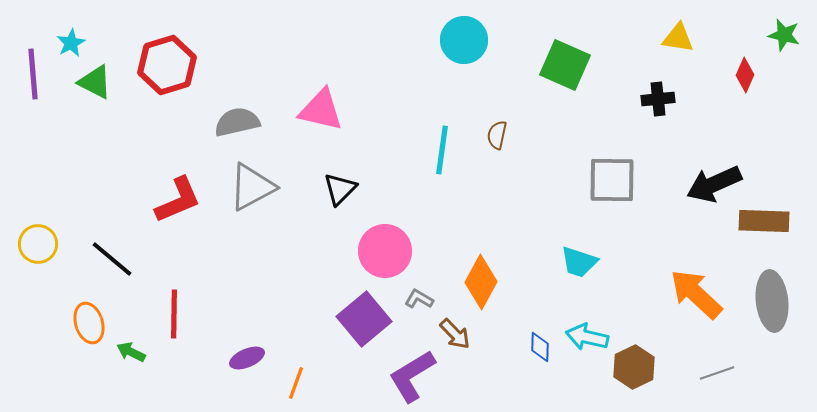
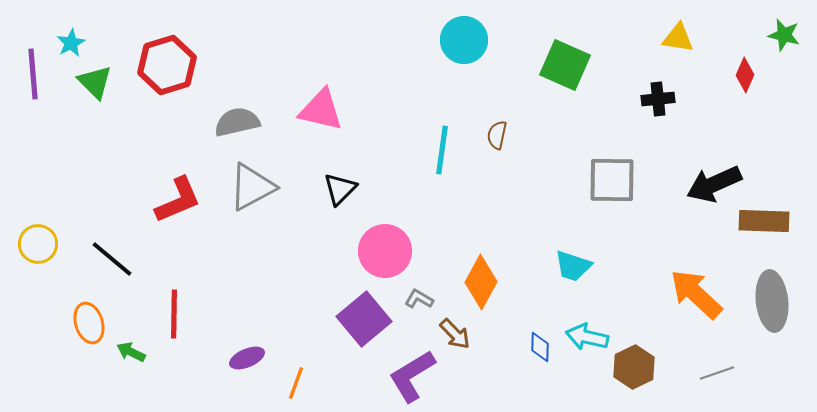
green triangle: rotated 18 degrees clockwise
cyan trapezoid: moved 6 px left, 4 px down
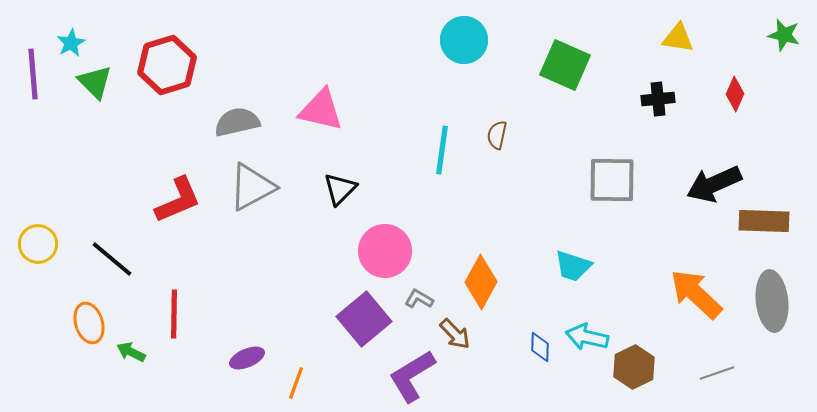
red diamond: moved 10 px left, 19 px down
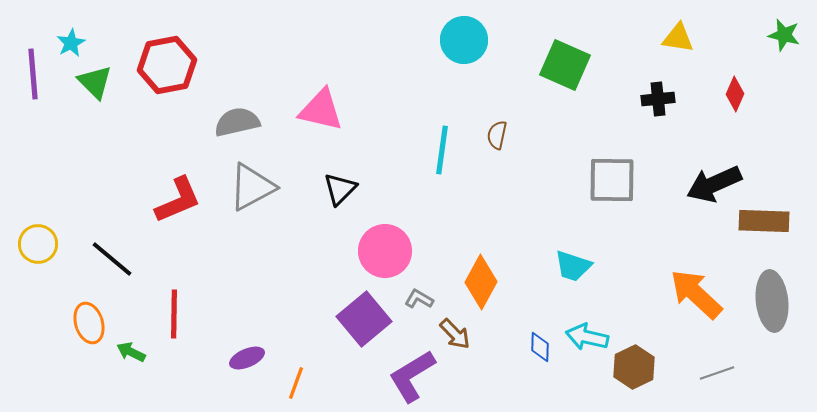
red hexagon: rotated 6 degrees clockwise
